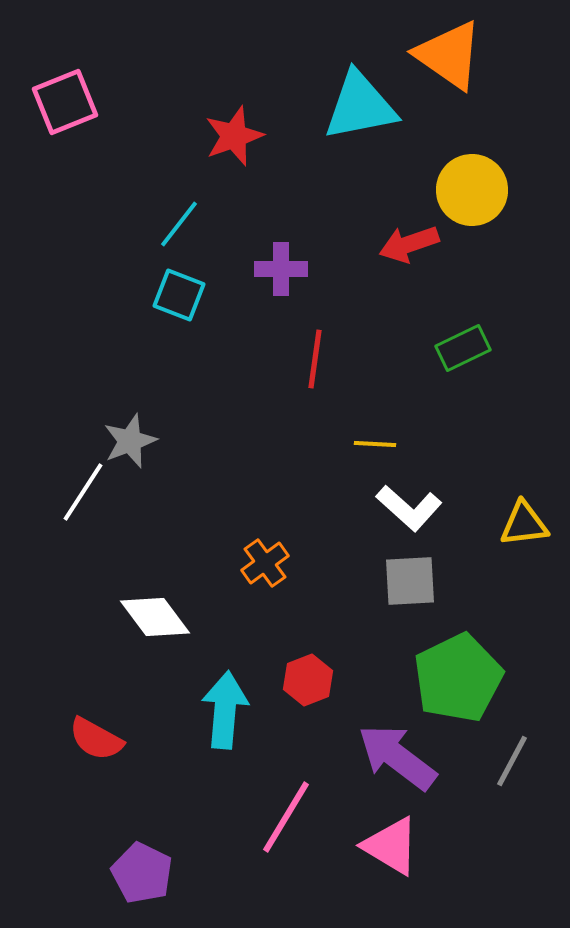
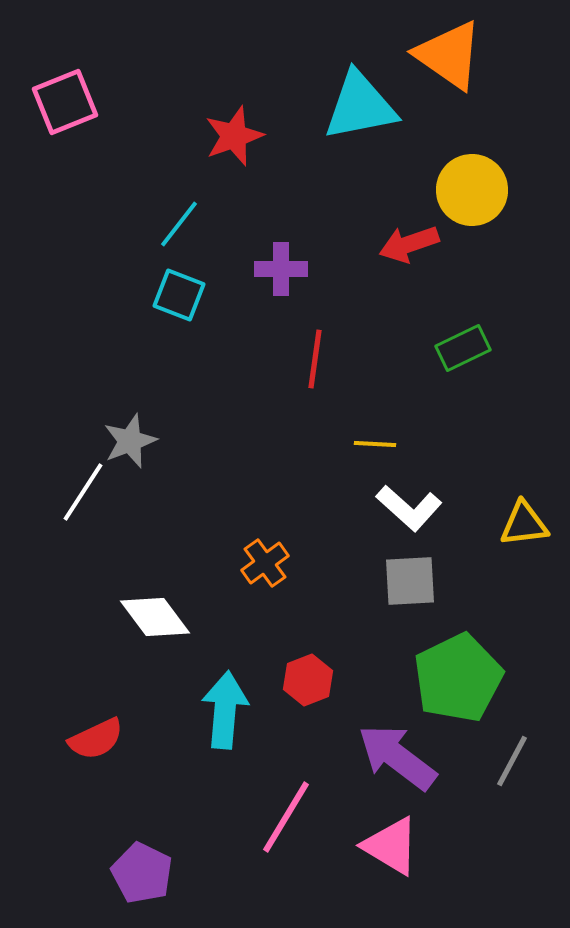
red semicircle: rotated 54 degrees counterclockwise
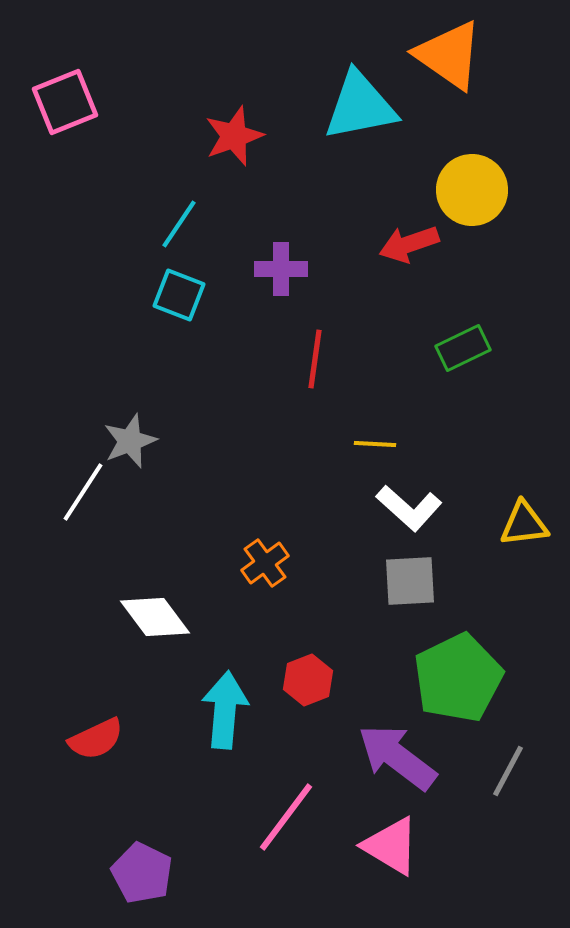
cyan line: rotated 4 degrees counterclockwise
gray line: moved 4 px left, 10 px down
pink line: rotated 6 degrees clockwise
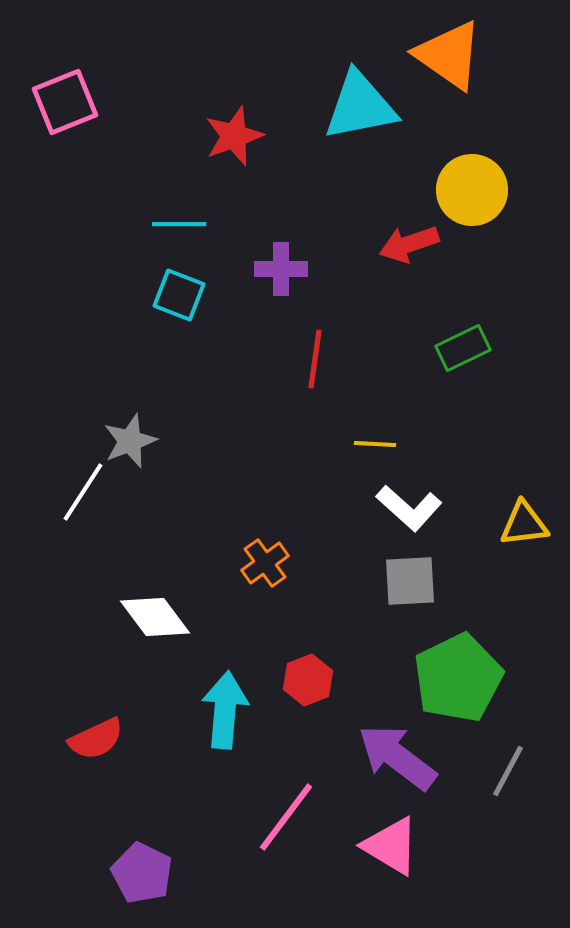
cyan line: rotated 56 degrees clockwise
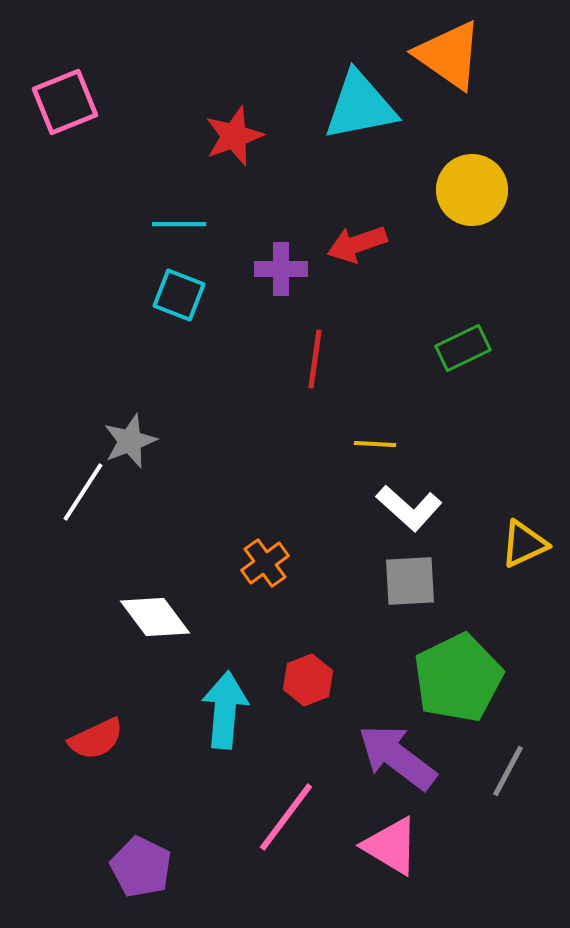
red arrow: moved 52 px left
yellow triangle: moved 20 px down; rotated 18 degrees counterclockwise
purple pentagon: moved 1 px left, 6 px up
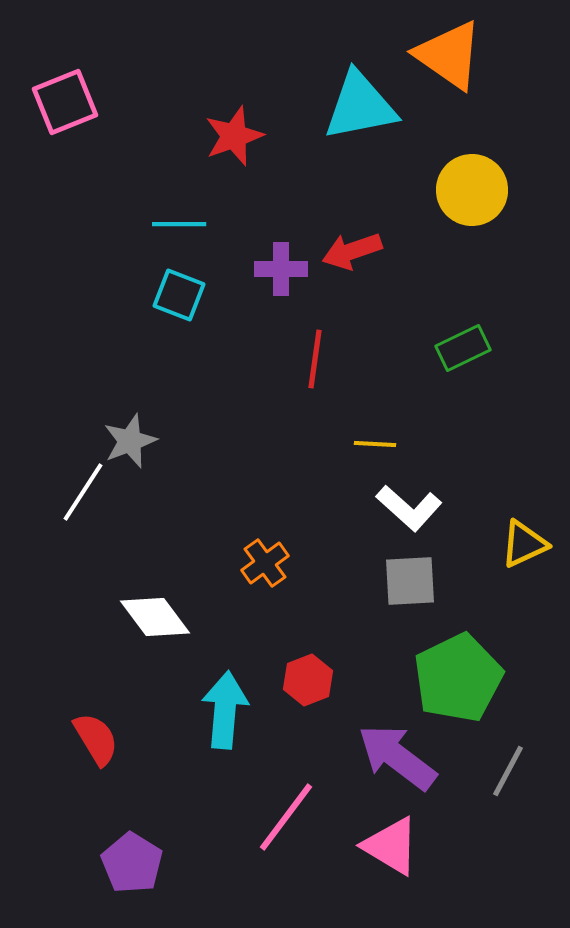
red arrow: moved 5 px left, 7 px down
red semicircle: rotated 96 degrees counterclockwise
purple pentagon: moved 9 px left, 4 px up; rotated 6 degrees clockwise
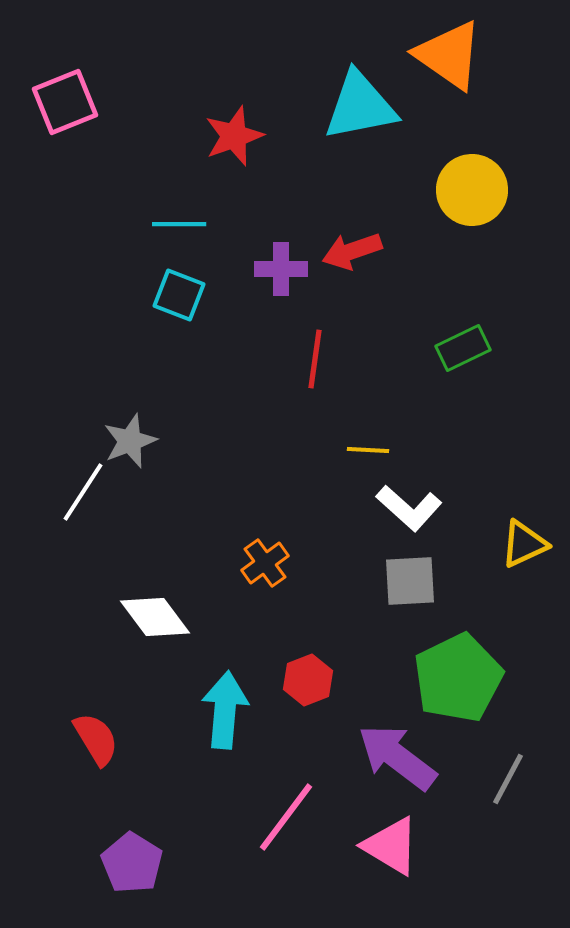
yellow line: moved 7 px left, 6 px down
gray line: moved 8 px down
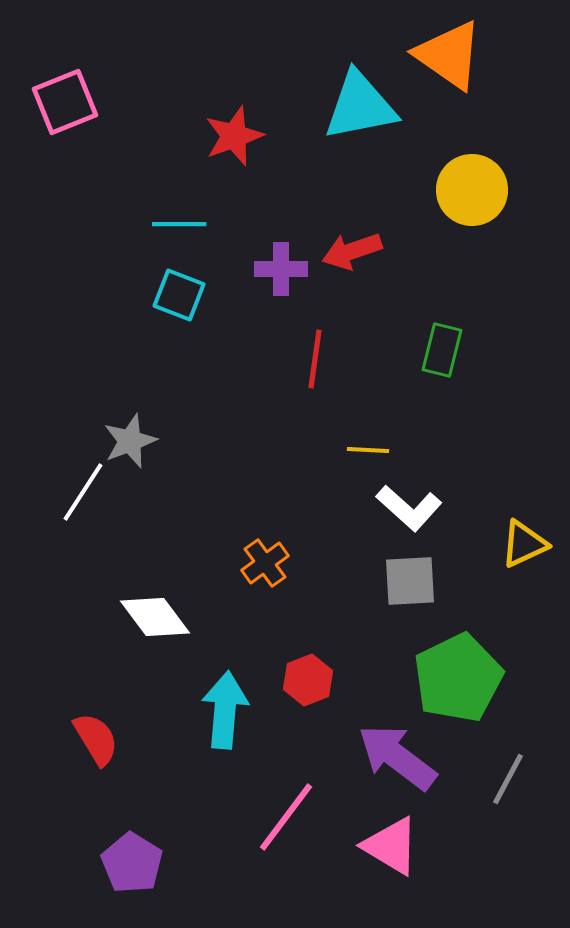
green rectangle: moved 21 px left, 2 px down; rotated 50 degrees counterclockwise
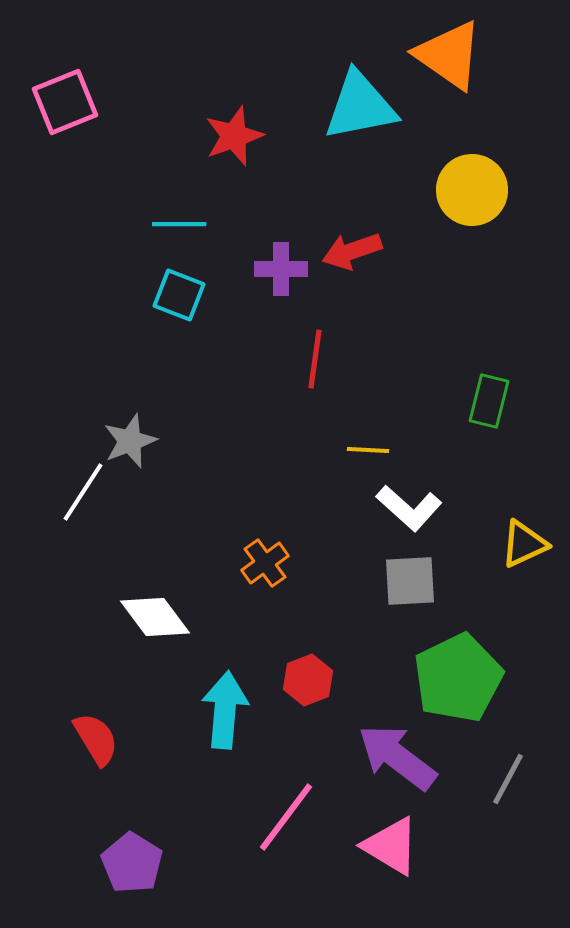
green rectangle: moved 47 px right, 51 px down
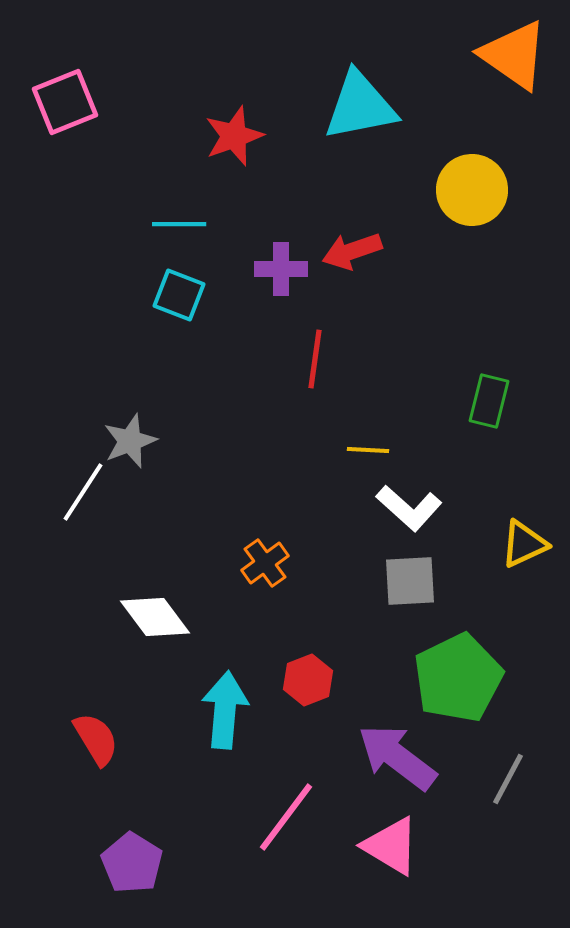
orange triangle: moved 65 px right
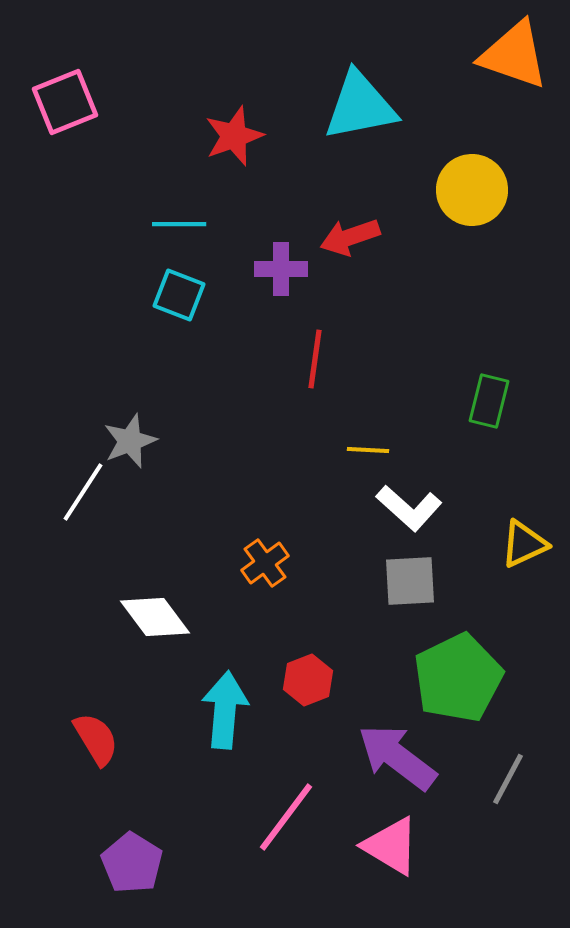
orange triangle: rotated 16 degrees counterclockwise
red arrow: moved 2 px left, 14 px up
